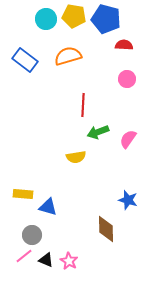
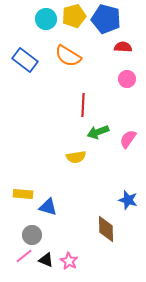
yellow pentagon: rotated 25 degrees counterclockwise
red semicircle: moved 1 px left, 2 px down
orange semicircle: rotated 132 degrees counterclockwise
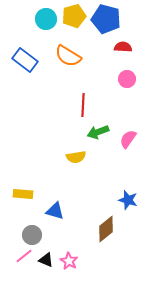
blue triangle: moved 7 px right, 4 px down
brown diamond: rotated 52 degrees clockwise
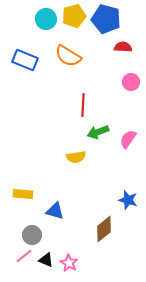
blue rectangle: rotated 15 degrees counterclockwise
pink circle: moved 4 px right, 3 px down
brown diamond: moved 2 px left
pink star: moved 2 px down
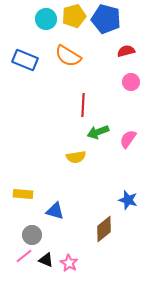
red semicircle: moved 3 px right, 4 px down; rotated 18 degrees counterclockwise
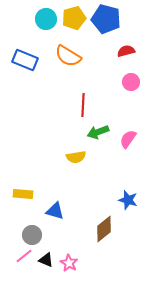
yellow pentagon: moved 2 px down
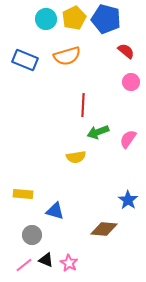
yellow pentagon: rotated 10 degrees counterclockwise
red semicircle: rotated 54 degrees clockwise
orange semicircle: moved 1 px left; rotated 48 degrees counterclockwise
blue star: rotated 18 degrees clockwise
brown diamond: rotated 44 degrees clockwise
pink line: moved 9 px down
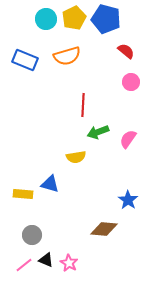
blue triangle: moved 5 px left, 27 px up
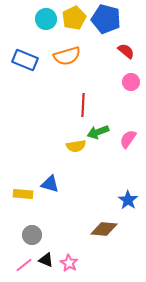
yellow semicircle: moved 11 px up
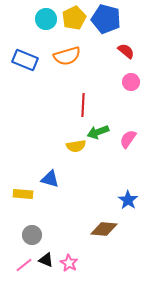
blue triangle: moved 5 px up
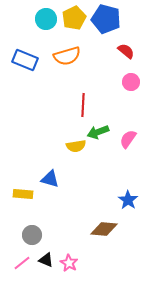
pink line: moved 2 px left, 2 px up
